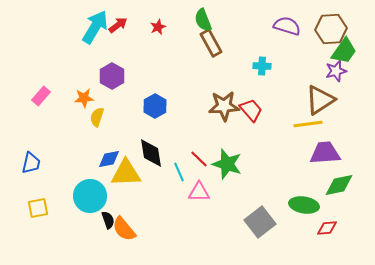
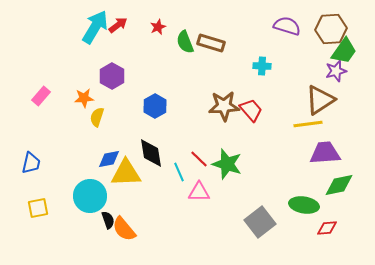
green semicircle: moved 18 px left, 22 px down
brown rectangle: rotated 44 degrees counterclockwise
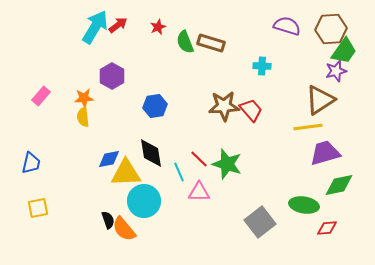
blue hexagon: rotated 20 degrees clockwise
yellow semicircle: moved 14 px left; rotated 24 degrees counterclockwise
yellow line: moved 3 px down
purple trapezoid: rotated 12 degrees counterclockwise
cyan circle: moved 54 px right, 5 px down
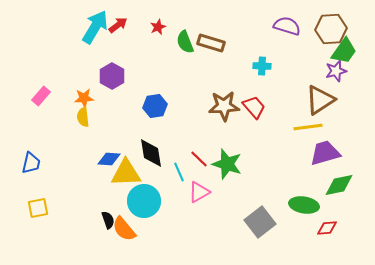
red trapezoid: moved 3 px right, 3 px up
blue diamond: rotated 15 degrees clockwise
pink triangle: rotated 30 degrees counterclockwise
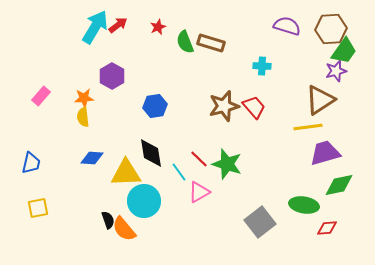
brown star: rotated 12 degrees counterclockwise
blue diamond: moved 17 px left, 1 px up
cyan line: rotated 12 degrees counterclockwise
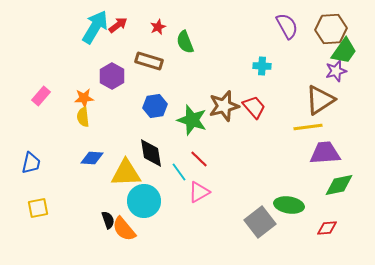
purple semicircle: rotated 44 degrees clockwise
brown rectangle: moved 62 px left, 18 px down
purple trapezoid: rotated 12 degrees clockwise
green star: moved 35 px left, 44 px up
green ellipse: moved 15 px left
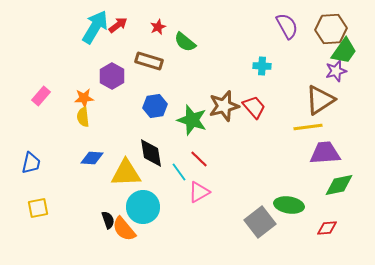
green semicircle: rotated 30 degrees counterclockwise
cyan circle: moved 1 px left, 6 px down
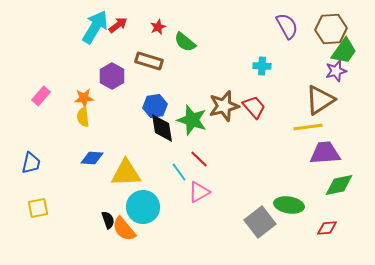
black diamond: moved 11 px right, 25 px up
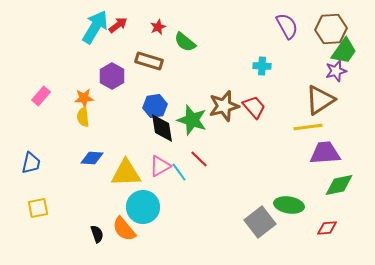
pink triangle: moved 39 px left, 26 px up
black semicircle: moved 11 px left, 14 px down
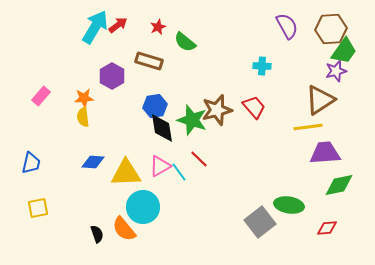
brown star: moved 7 px left, 4 px down
blue diamond: moved 1 px right, 4 px down
